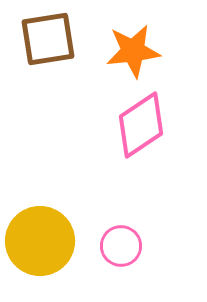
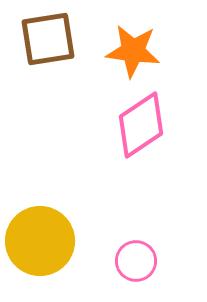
orange star: rotated 14 degrees clockwise
pink circle: moved 15 px right, 15 px down
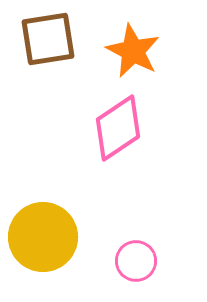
orange star: rotated 20 degrees clockwise
pink diamond: moved 23 px left, 3 px down
yellow circle: moved 3 px right, 4 px up
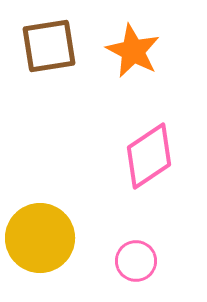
brown square: moved 1 px right, 7 px down
pink diamond: moved 31 px right, 28 px down
yellow circle: moved 3 px left, 1 px down
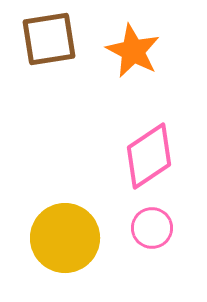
brown square: moved 7 px up
yellow circle: moved 25 px right
pink circle: moved 16 px right, 33 px up
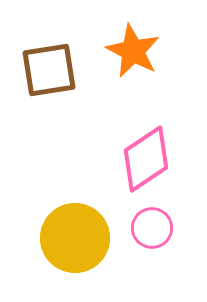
brown square: moved 31 px down
pink diamond: moved 3 px left, 3 px down
yellow circle: moved 10 px right
